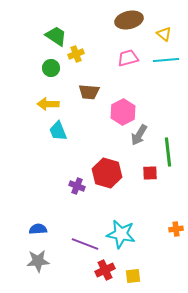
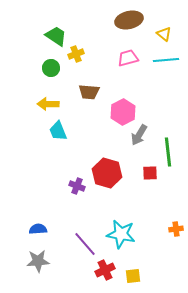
purple line: rotated 28 degrees clockwise
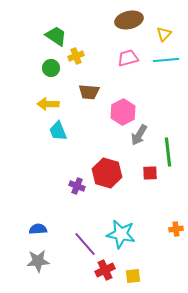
yellow triangle: rotated 35 degrees clockwise
yellow cross: moved 2 px down
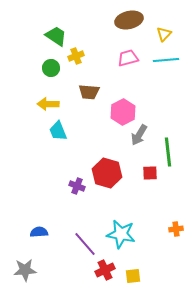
blue semicircle: moved 1 px right, 3 px down
gray star: moved 13 px left, 9 px down
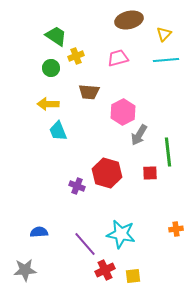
pink trapezoid: moved 10 px left
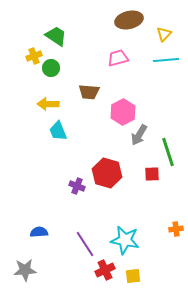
yellow cross: moved 42 px left
green line: rotated 12 degrees counterclockwise
red square: moved 2 px right, 1 px down
cyan star: moved 4 px right, 6 px down
purple line: rotated 8 degrees clockwise
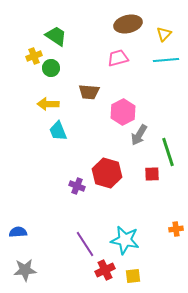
brown ellipse: moved 1 px left, 4 px down
blue semicircle: moved 21 px left
